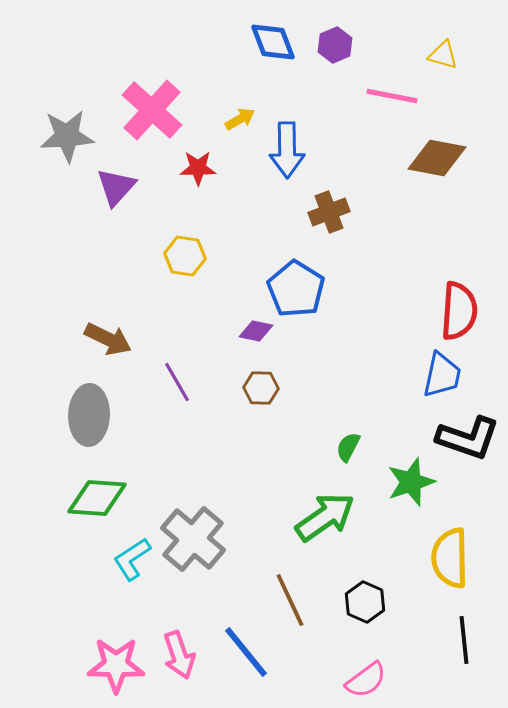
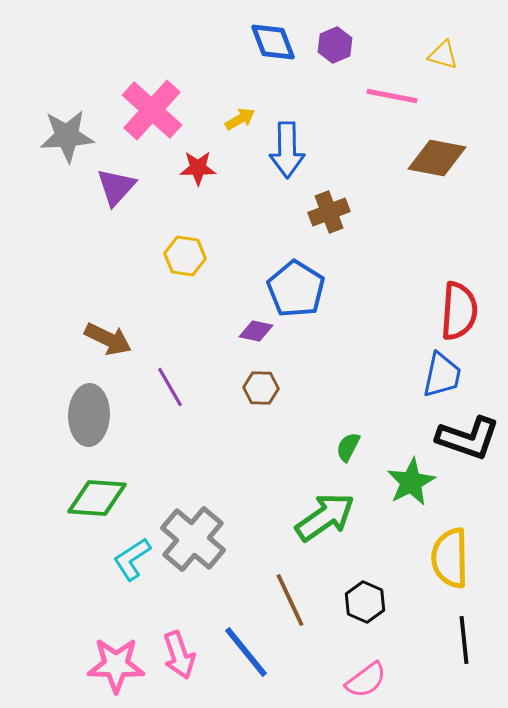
purple line: moved 7 px left, 5 px down
green star: rotated 9 degrees counterclockwise
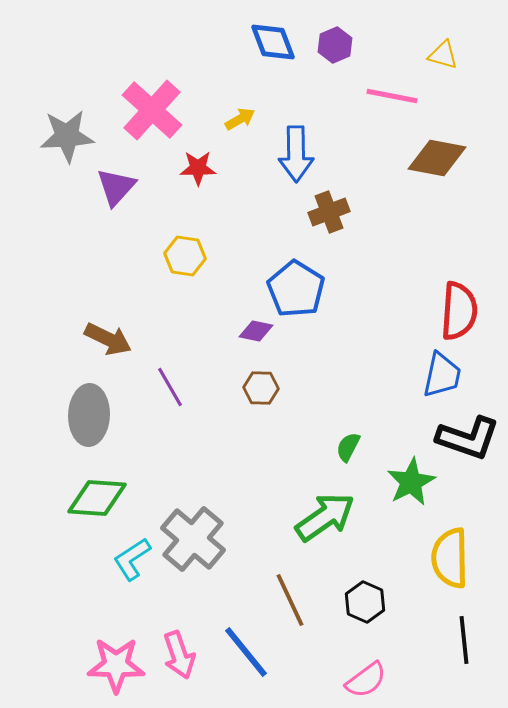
blue arrow: moved 9 px right, 4 px down
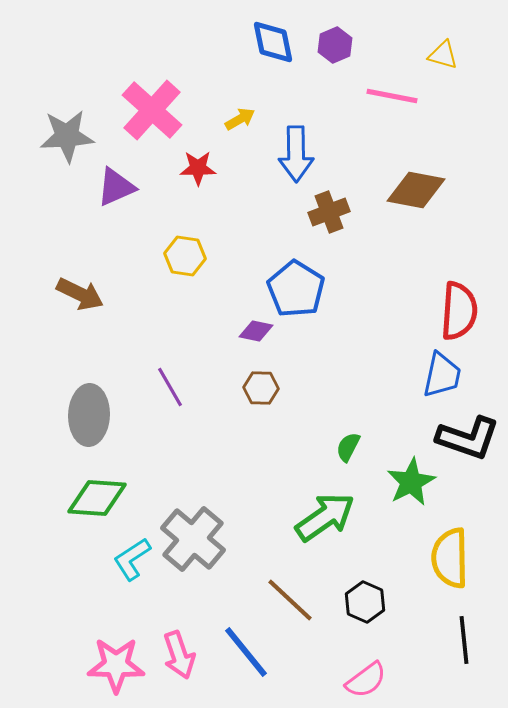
blue diamond: rotated 9 degrees clockwise
brown diamond: moved 21 px left, 32 px down
purple triangle: rotated 24 degrees clockwise
brown arrow: moved 28 px left, 45 px up
brown line: rotated 22 degrees counterclockwise
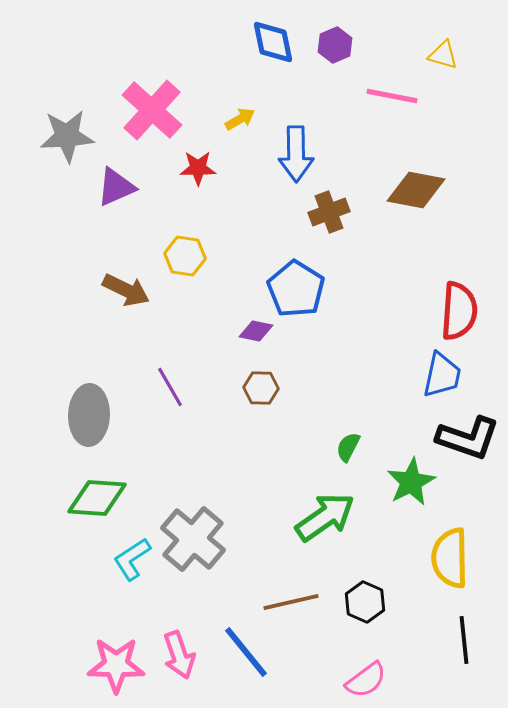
brown arrow: moved 46 px right, 4 px up
brown line: moved 1 px right, 2 px down; rotated 56 degrees counterclockwise
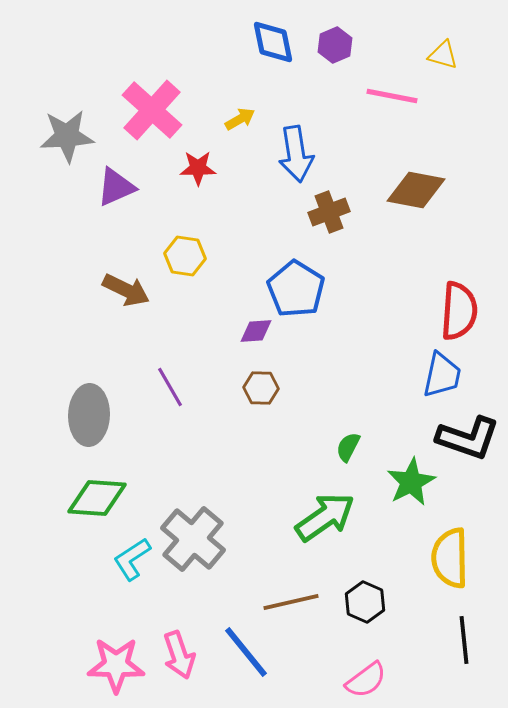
blue arrow: rotated 8 degrees counterclockwise
purple diamond: rotated 16 degrees counterclockwise
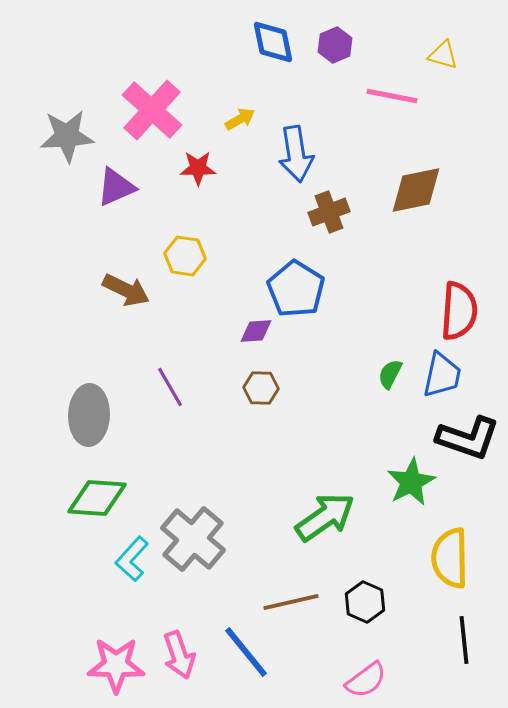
brown diamond: rotated 22 degrees counterclockwise
green semicircle: moved 42 px right, 73 px up
cyan L-shape: rotated 15 degrees counterclockwise
